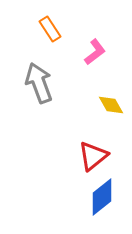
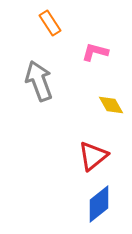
orange rectangle: moved 6 px up
pink L-shape: rotated 128 degrees counterclockwise
gray arrow: moved 2 px up
blue diamond: moved 3 px left, 7 px down
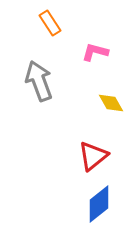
yellow diamond: moved 2 px up
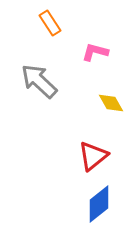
gray arrow: rotated 27 degrees counterclockwise
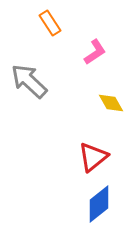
pink L-shape: rotated 132 degrees clockwise
gray arrow: moved 10 px left
red triangle: moved 1 px down
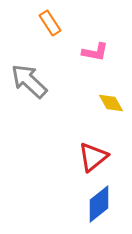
pink L-shape: rotated 44 degrees clockwise
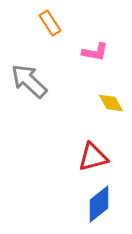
red triangle: rotated 24 degrees clockwise
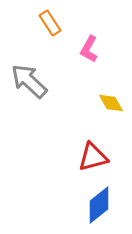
pink L-shape: moved 6 px left, 3 px up; rotated 108 degrees clockwise
blue diamond: moved 1 px down
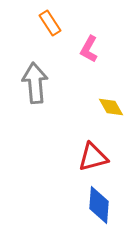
gray arrow: moved 6 px right, 2 px down; rotated 42 degrees clockwise
yellow diamond: moved 4 px down
blue diamond: rotated 48 degrees counterclockwise
